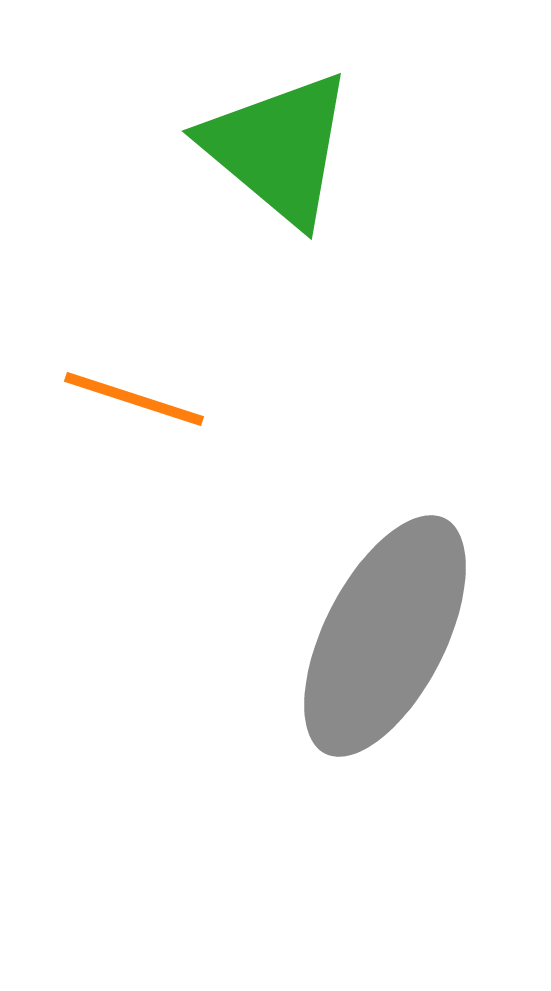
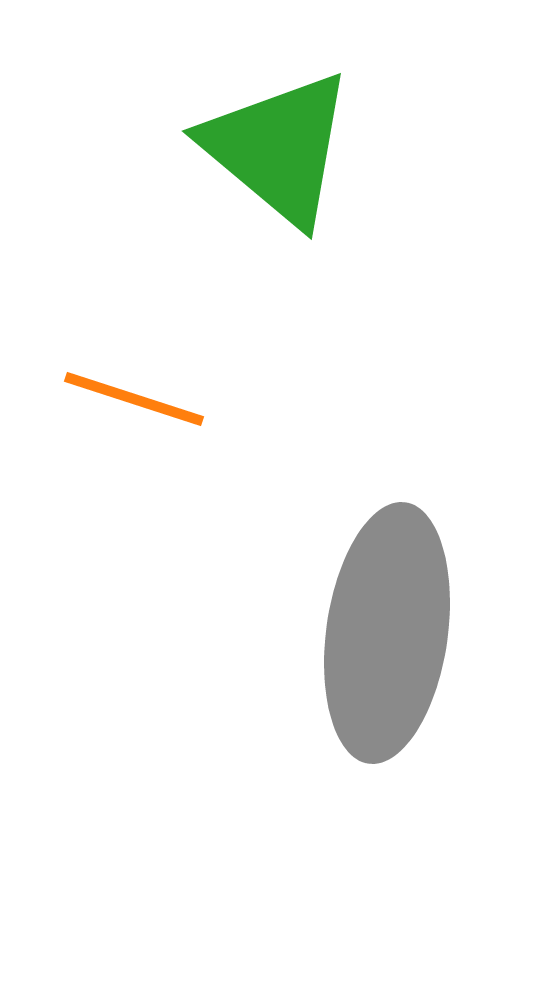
gray ellipse: moved 2 px right, 3 px up; rotated 19 degrees counterclockwise
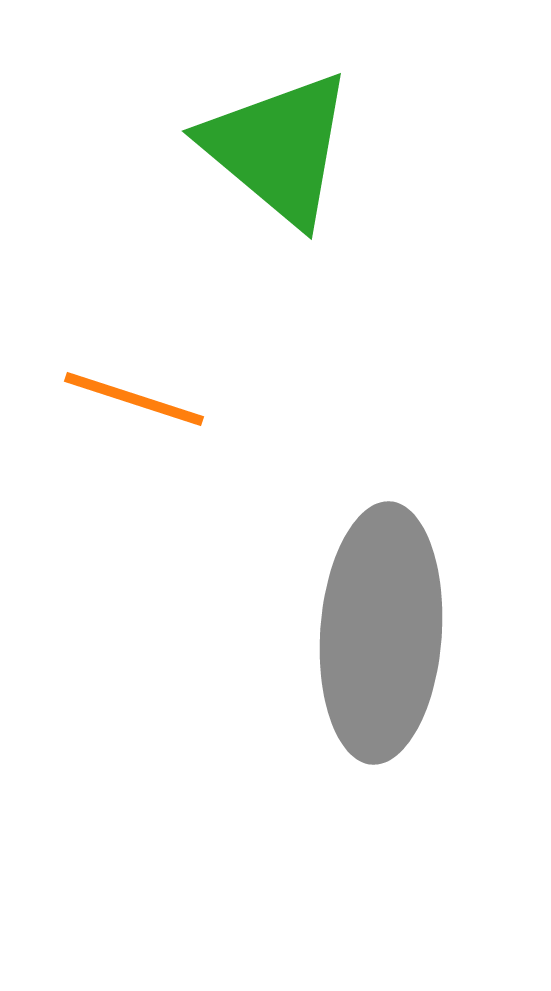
gray ellipse: moved 6 px left; rotated 4 degrees counterclockwise
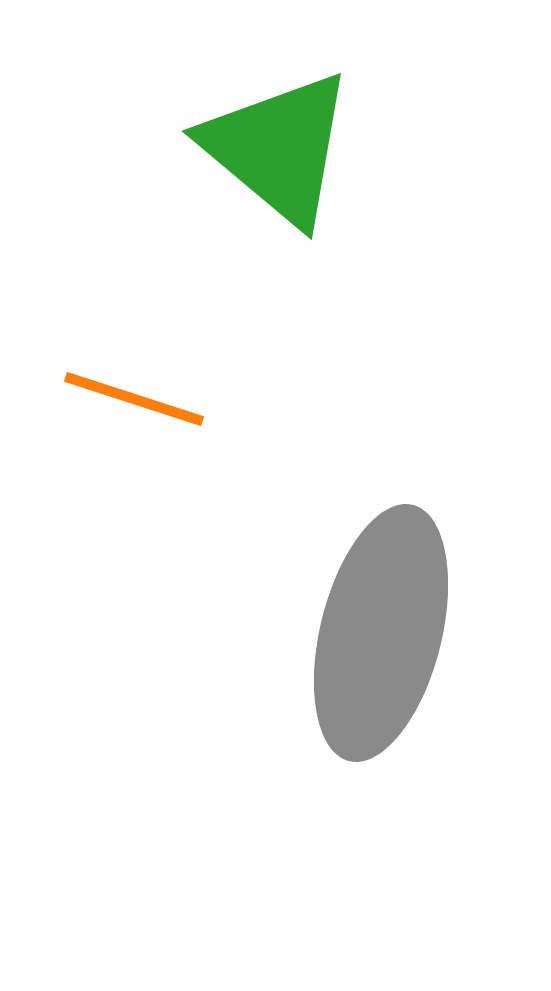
gray ellipse: rotated 10 degrees clockwise
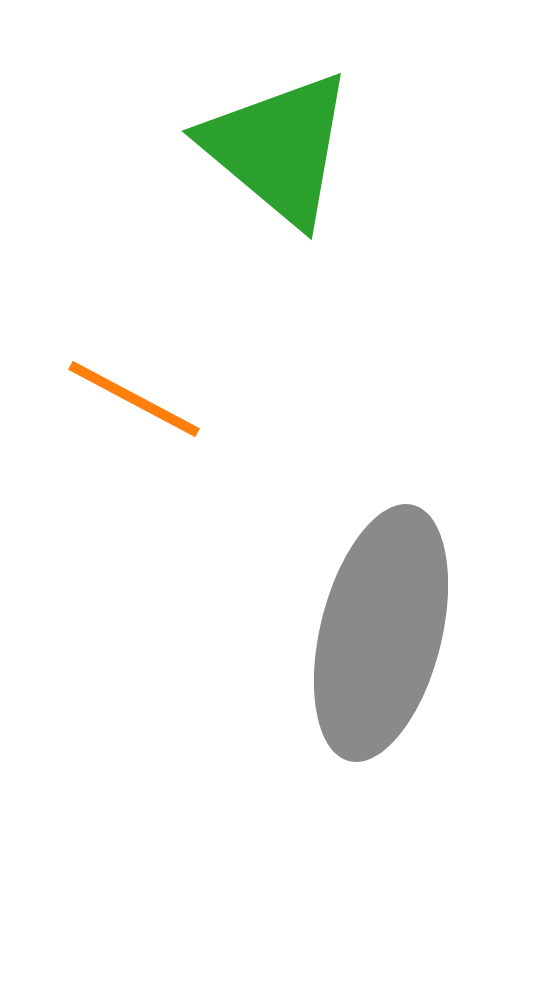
orange line: rotated 10 degrees clockwise
